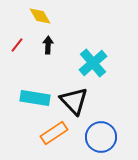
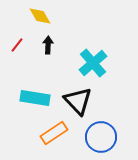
black triangle: moved 4 px right
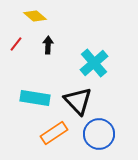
yellow diamond: moved 5 px left; rotated 20 degrees counterclockwise
red line: moved 1 px left, 1 px up
cyan cross: moved 1 px right
blue circle: moved 2 px left, 3 px up
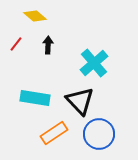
black triangle: moved 2 px right
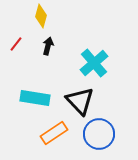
yellow diamond: moved 6 px right; rotated 65 degrees clockwise
black arrow: moved 1 px down; rotated 12 degrees clockwise
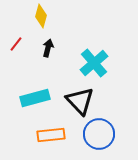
black arrow: moved 2 px down
cyan rectangle: rotated 24 degrees counterclockwise
orange rectangle: moved 3 px left, 2 px down; rotated 28 degrees clockwise
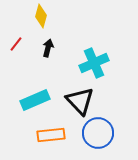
cyan cross: rotated 16 degrees clockwise
cyan rectangle: moved 2 px down; rotated 8 degrees counterclockwise
blue circle: moved 1 px left, 1 px up
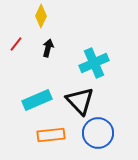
yellow diamond: rotated 10 degrees clockwise
cyan rectangle: moved 2 px right
